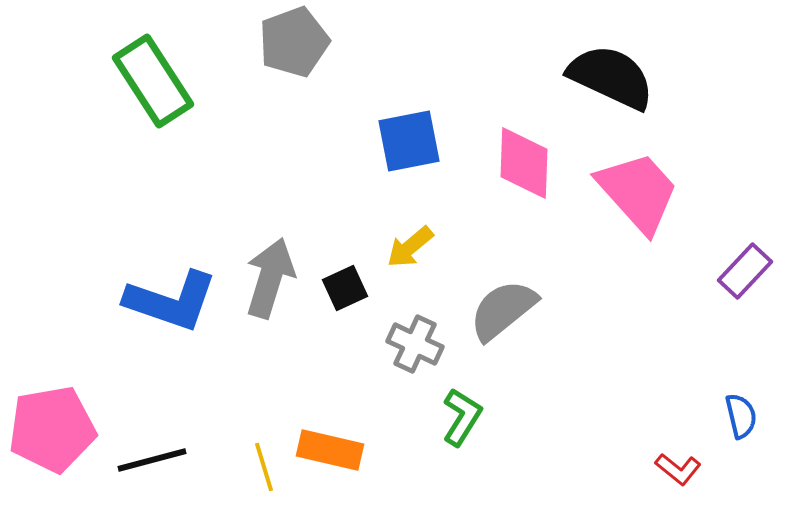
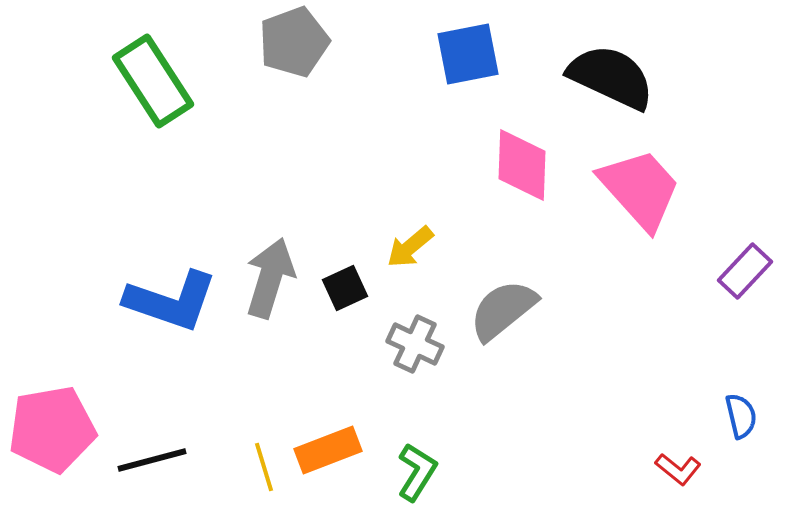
blue square: moved 59 px right, 87 px up
pink diamond: moved 2 px left, 2 px down
pink trapezoid: moved 2 px right, 3 px up
green L-shape: moved 45 px left, 55 px down
orange rectangle: moved 2 px left; rotated 34 degrees counterclockwise
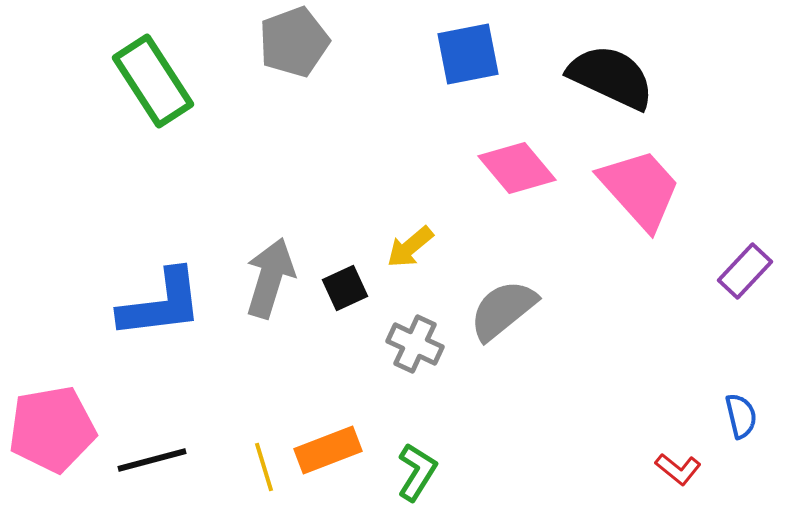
pink diamond: moved 5 px left, 3 px down; rotated 42 degrees counterclockwise
blue L-shape: moved 10 px left, 3 px down; rotated 26 degrees counterclockwise
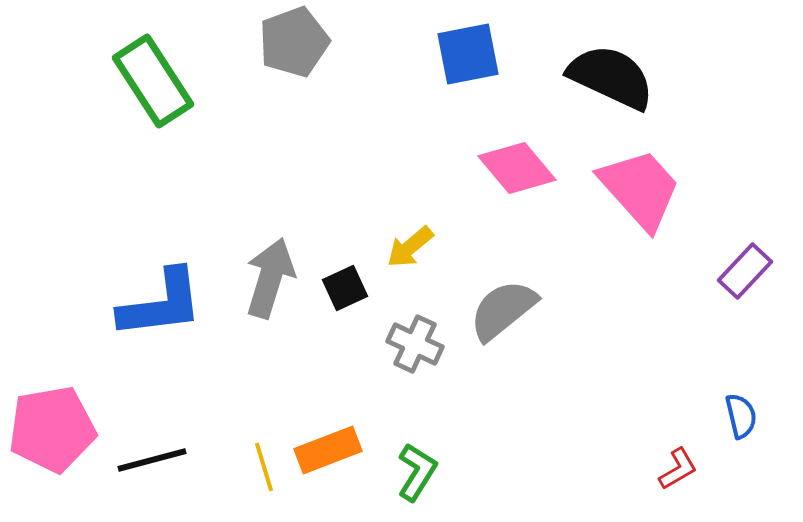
red L-shape: rotated 69 degrees counterclockwise
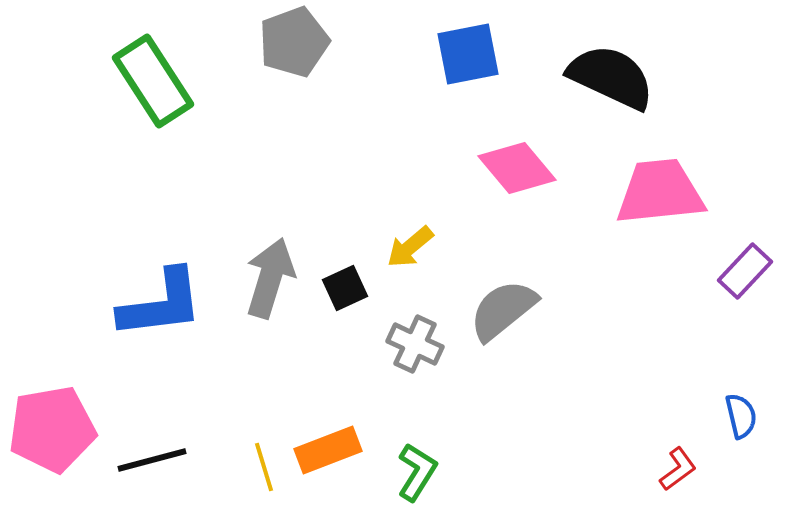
pink trapezoid: moved 20 px right, 3 px down; rotated 54 degrees counterclockwise
red L-shape: rotated 6 degrees counterclockwise
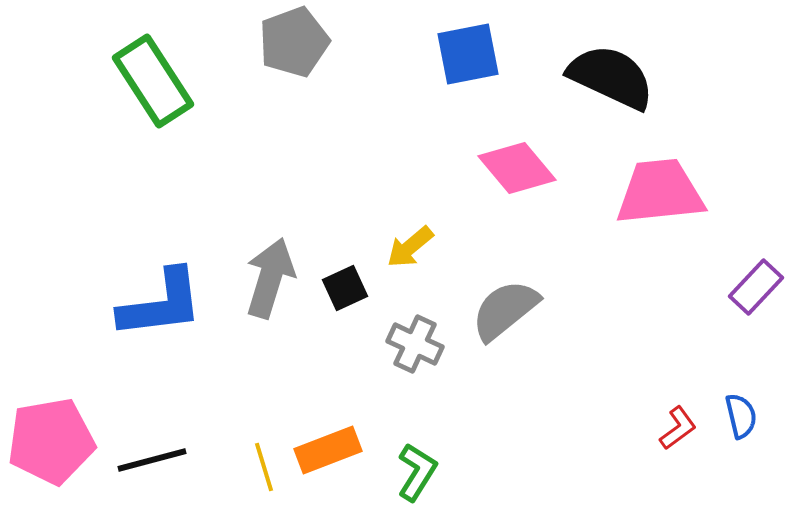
purple rectangle: moved 11 px right, 16 px down
gray semicircle: moved 2 px right
pink pentagon: moved 1 px left, 12 px down
red L-shape: moved 41 px up
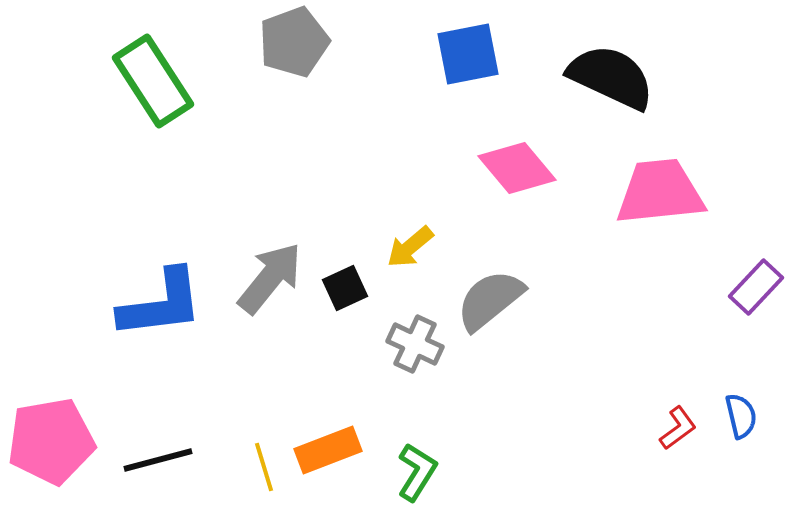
gray arrow: rotated 22 degrees clockwise
gray semicircle: moved 15 px left, 10 px up
black line: moved 6 px right
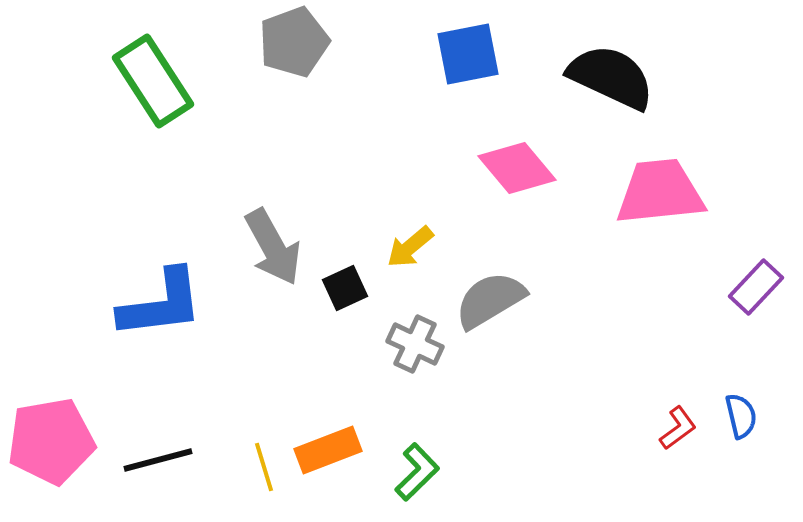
gray arrow: moved 3 px right, 31 px up; rotated 112 degrees clockwise
gray semicircle: rotated 8 degrees clockwise
green L-shape: rotated 14 degrees clockwise
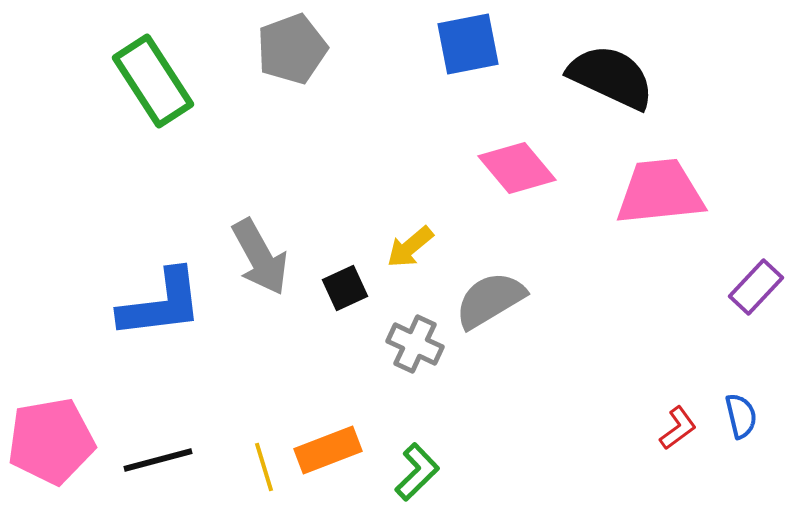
gray pentagon: moved 2 px left, 7 px down
blue square: moved 10 px up
gray arrow: moved 13 px left, 10 px down
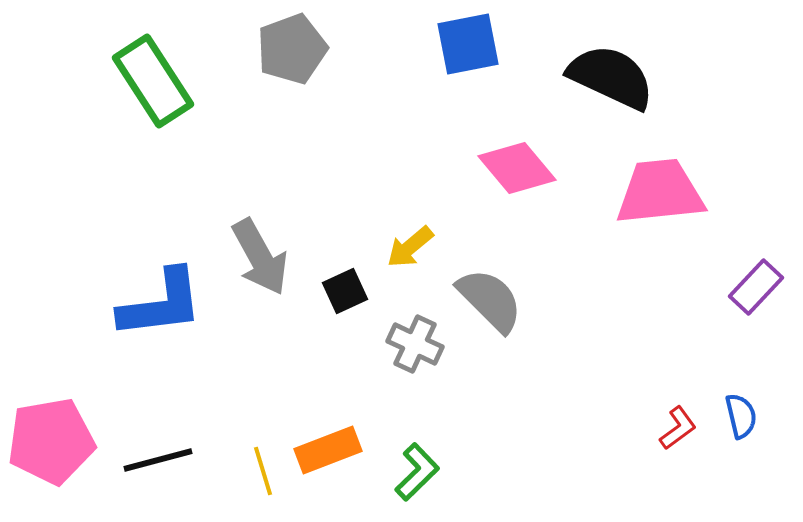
black square: moved 3 px down
gray semicircle: rotated 76 degrees clockwise
yellow line: moved 1 px left, 4 px down
